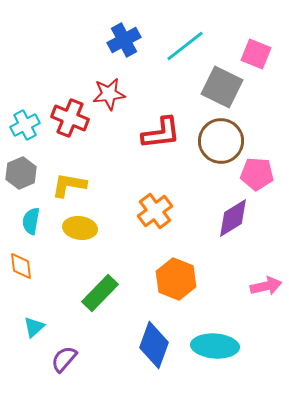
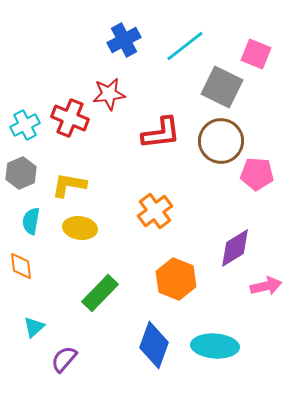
purple diamond: moved 2 px right, 30 px down
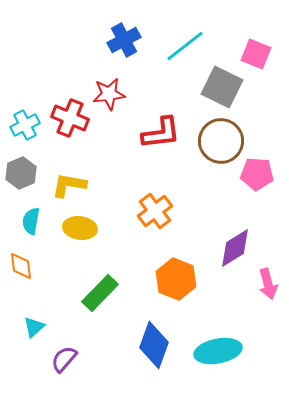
pink arrow: moved 2 px right, 2 px up; rotated 88 degrees clockwise
cyan ellipse: moved 3 px right, 5 px down; rotated 15 degrees counterclockwise
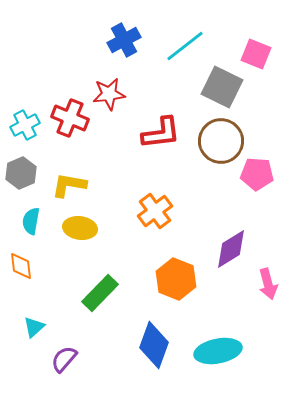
purple diamond: moved 4 px left, 1 px down
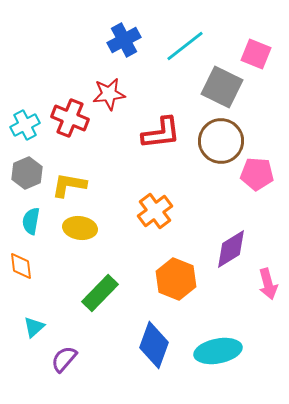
gray hexagon: moved 6 px right
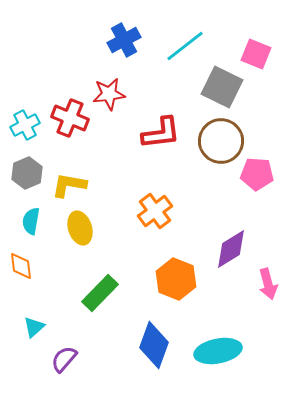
yellow ellipse: rotated 64 degrees clockwise
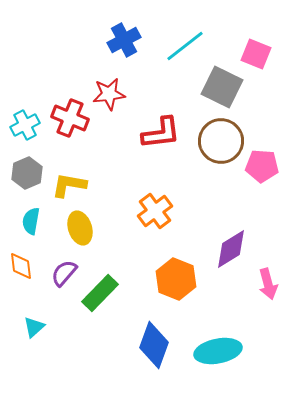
pink pentagon: moved 5 px right, 8 px up
purple semicircle: moved 86 px up
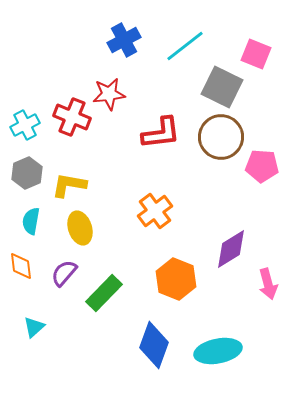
red cross: moved 2 px right, 1 px up
brown circle: moved 4 px up
green rectangle: moved 4 px right
